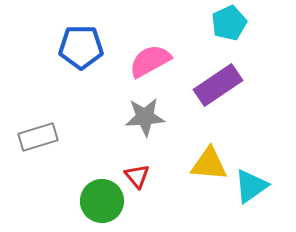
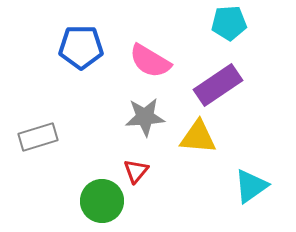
cyan pentagon: rotated 20 degrees clockwise
pink semicircle: rotated 120 degrees counterclockwise
yellow triangle: moved 11 px left, 27 px up
red triangle: moved 1 px left, 5 px up; rotated 20 degrees clockwise
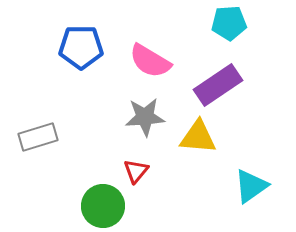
green circle: moved 1 px right, 5 px down
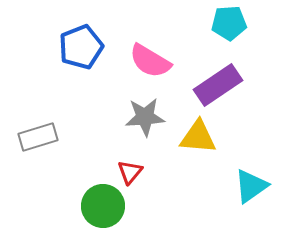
blue pentagon: rotated 21 degrees counterclockwise
red triangle: moved 6 px left, 1 px down
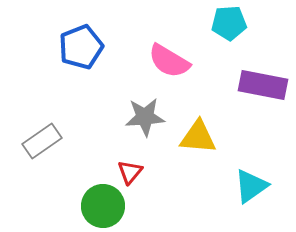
pink semicircle: moved 19 px right
purple rectangle: moved 45 px right; rotated 45 degrees clockwise
gray rectangle: moved 4 px right, 4 px down; rotated 18 degrees counterclockwise
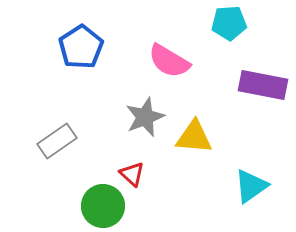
blue pentagon: rotated 12 degrees counterclockwise
gray star: rotated 18 degrees counterclockwise
yellow triangle: moved 4 px left
gray rectangle: moved 15 px right
red triangle: moved 2 px right, 2 px down; rotated 28 degrees counterclockwise
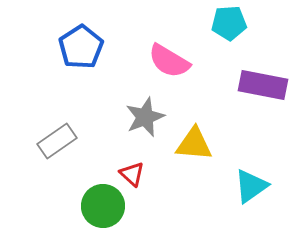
yellow triangle: moved 7 px down
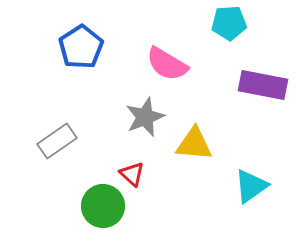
pink semicircle: moved 2 px left, 3 px down
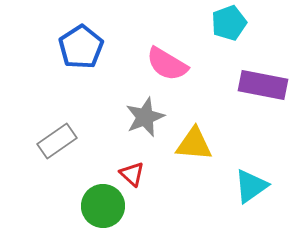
cyan pentagon: rotated 16 degrees counterclockwise
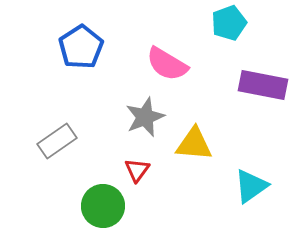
red triangle: moved 5 px right, 4 px up; rotated 24 degrees clockwise
